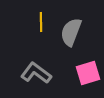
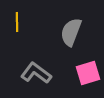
yellow line: moved 24 px left
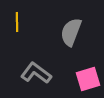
pink square: moved 6 px down
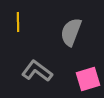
yellow line: moved 1 px right
gray L-shape: moved 1 px right, 2 px up
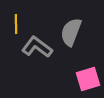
yellow line: moved 2 px left, 2 px down
gray L-shape: moved 24 px up
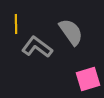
gray semicircle: rotated 124 degrees clockwise
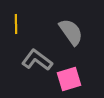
gray L-shape: moved 13 px down
pink square: moved 19 px left
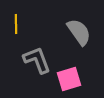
gray semicircle: moved 8 px right
gray L-shape: rotated 32 degrees clockwise
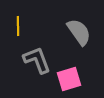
yellow line: moved 2 px right, 2 px down
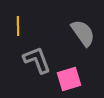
gray semicircle: moved 4 px right, 1 px down
